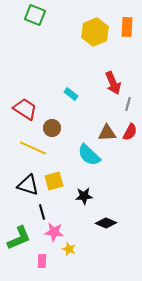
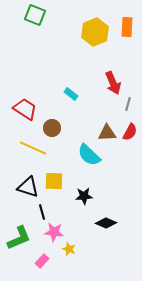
yellow square: rotated 18 degrees clockwise
black triangle: moved 2 px down
pink rectangle: rotated 40 degrees clockwise
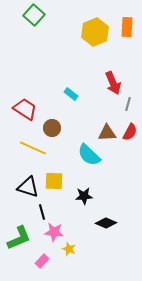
green square: moved 1 px left; rotated 20 degrees clockwise
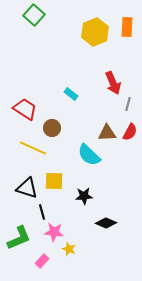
black triangle: moved 1 px left, 1 px down
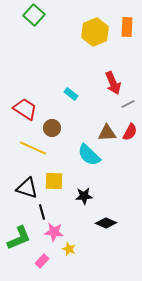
gray line: rotated 48 degrees clockwise
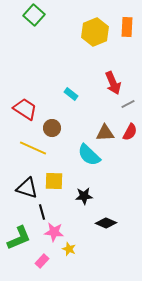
brown triangle: moved 2 px left
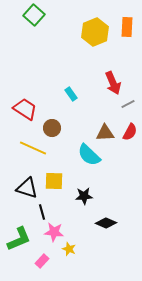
cyan rectangle: rotated 16 degrees clockwise
green L-shape: moved 1 px down
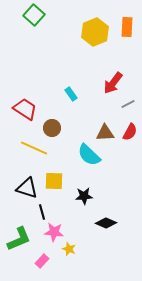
red arrow: rotated 60 degrees clockwise
yellow line: moved 1 px right
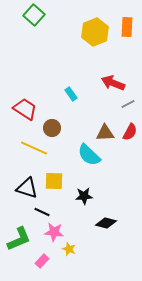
red arrow: rotated 75 degrees clockwise
black line: rotated 49 degrees counterclockwise
black diamond: rotated 10 degrees counterclockwise
